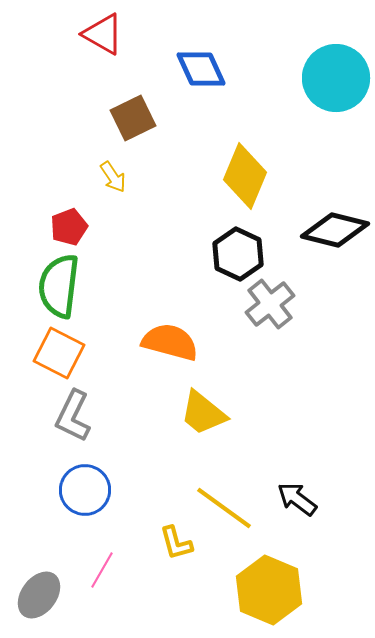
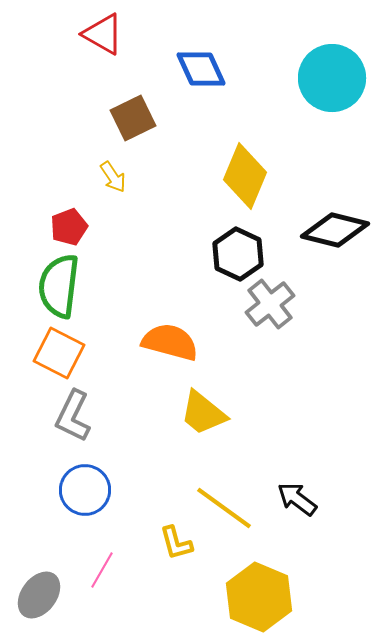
cyan circle: moved 4 px left
yellow hexagon: moved 10 px left, 7 px down
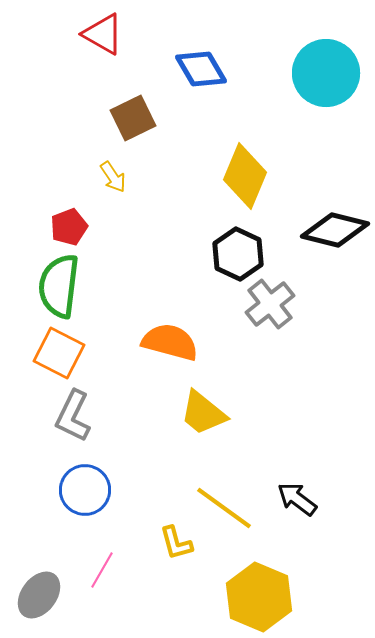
blue diamond: rotated 6 degrees counterclockwise
cyan circle: moved 6 px left, 5 px up
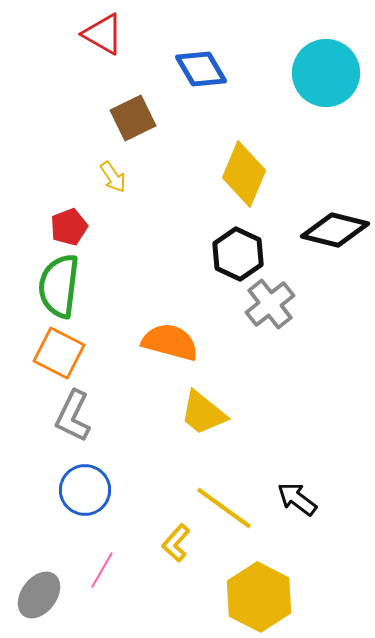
yellow diamond: moved 1 px left, 2 px up
yellow L-shape: rotated 57 degrees clockwise
yellow hexagon: rotated 4 degrees clockwise
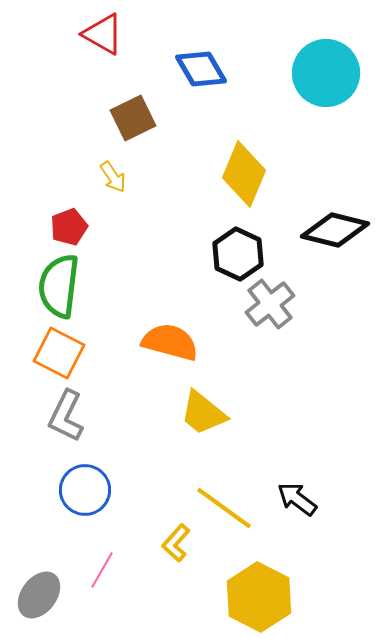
gray L-shape: moved 7 px left
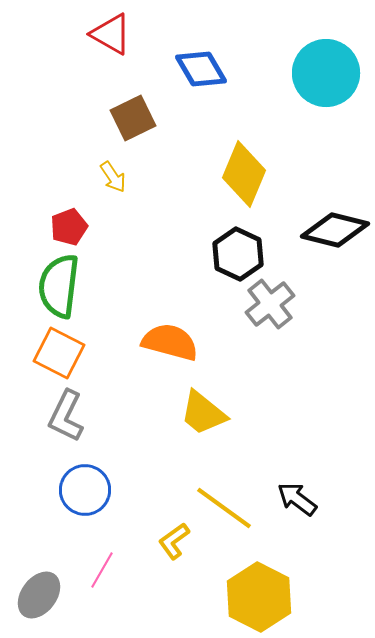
red triangle: moved 8 px right
yellow L-shape: moved 2 px left, 2 px up; rotated 12 degrees clockwise
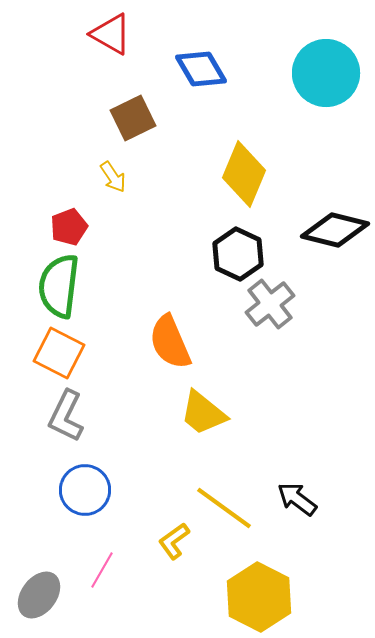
orange semicircle: rotated 128 degrees counterclockwise
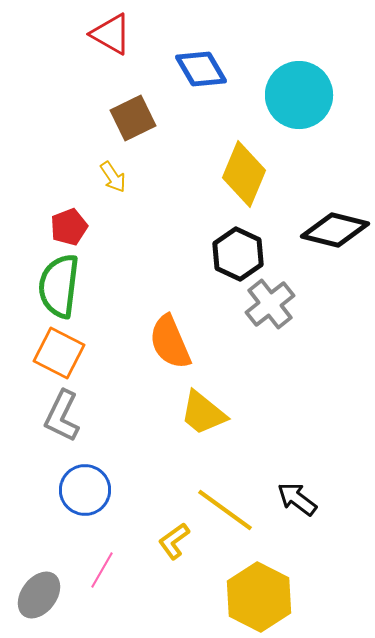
cyan circle: moved 27 px left, 22 px down
gray L-shape: moved 4 px left
yellow line: moved 1 px right, 2 px down
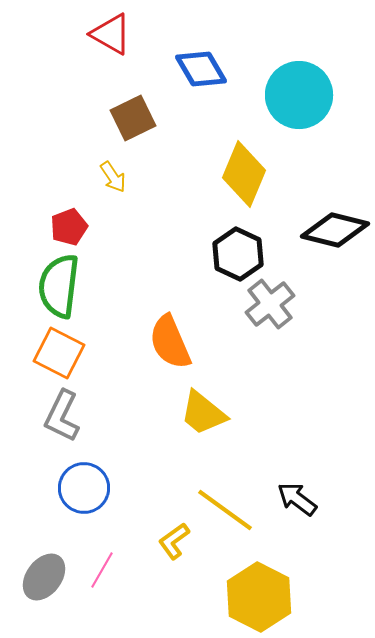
blue circle: moved 1 px left, 2 px up
gray ellipse: moved 5 px right, 18 px up
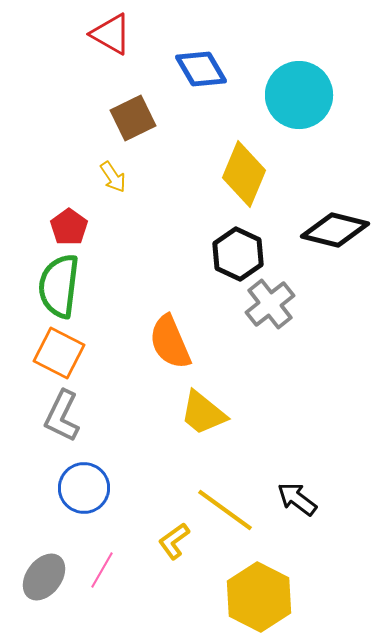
red pentagon: rotated 15 degrees counterclockwise
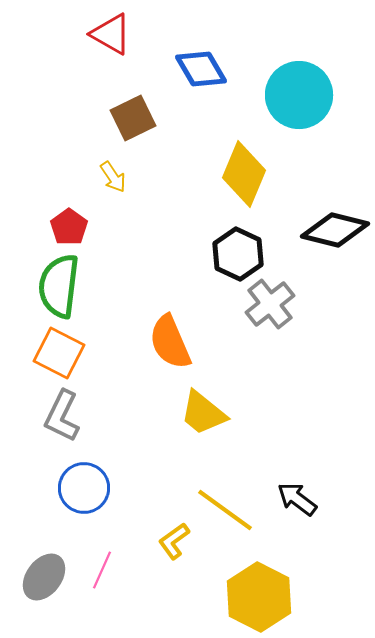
pink line: rotated 6 degrees counterclockwise
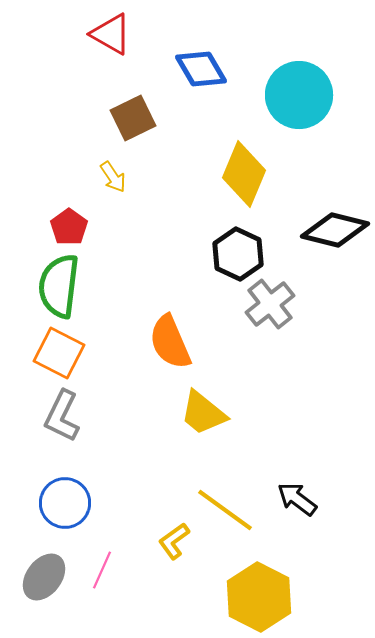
blue circle: moved 19 px left, 15 px down
